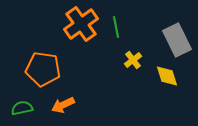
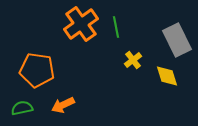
orange pentagon: moved 6 px left, 1 px down
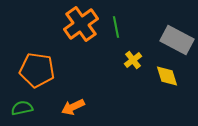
gray rectangle: rotated 36 degrees counterclockwise
orange arrow: moved 10 px right, 2 px down
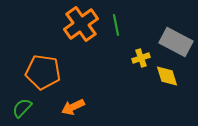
green line: moved 2 px up
gray rectangle: moved 1 px left, 2 px down
yellow cross: moved 8 px right, 2 px up; rotated 18 degrees clockwise
orange pentagon: moved 6 px right, 2 px down
green semicircle: rotated 35 degrees counterclockwise
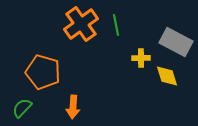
yellow cross: rotated 18 degrees clockwise
orange pentagon: rotated 8 degrees clockwise
orange arrow: rotated 60 degrees counterclockwise
